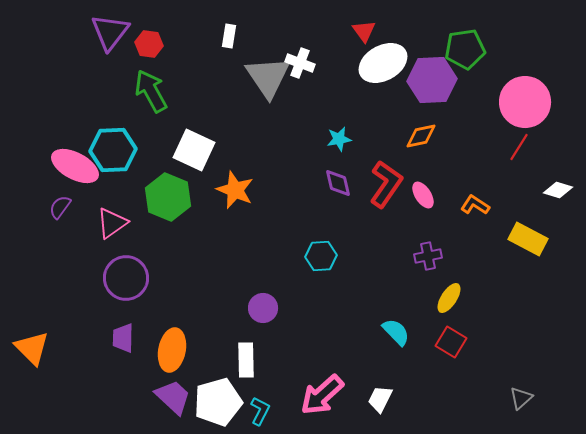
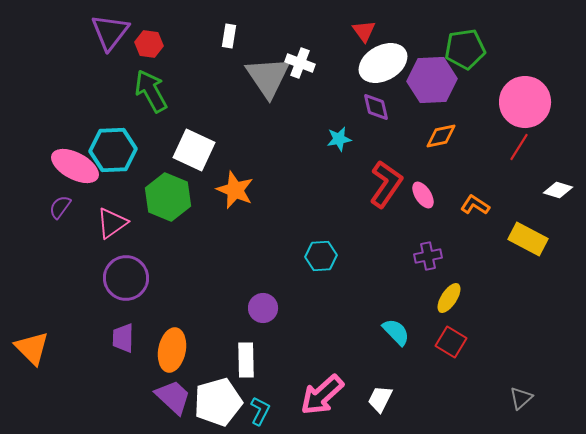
orange diamond at (421, 136): moved 20 px right
purple diamond at (338, 183): moved 38 px right, 76 px up
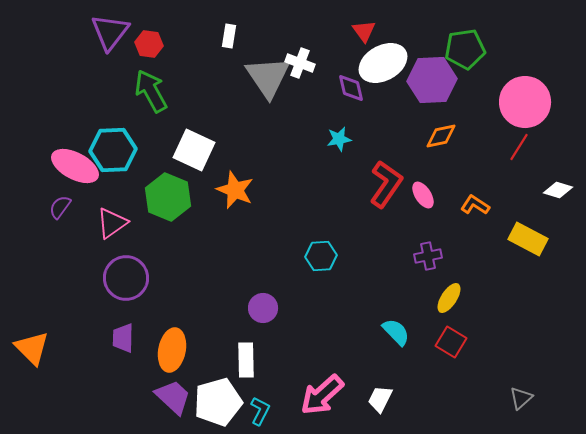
purple diamond at (376, 107): moved 25 px left, 19 px up
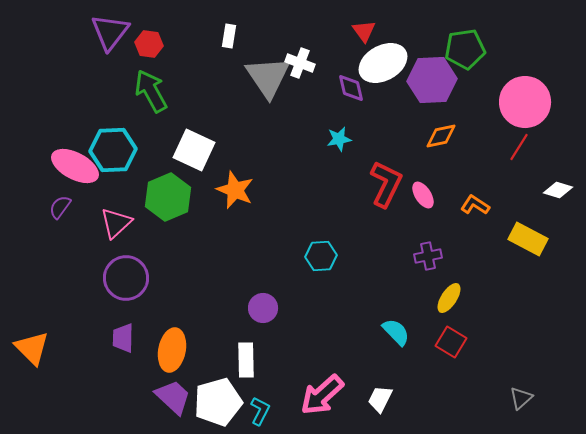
red L-shape at (386, 184): rotated 9 degrees counterclockwise
green hexagon at (168, 197): rotated 15 degrees clockwise
pink triangle at (112, 223): moved 4 px right; rotated 8 degrees counterclockwise
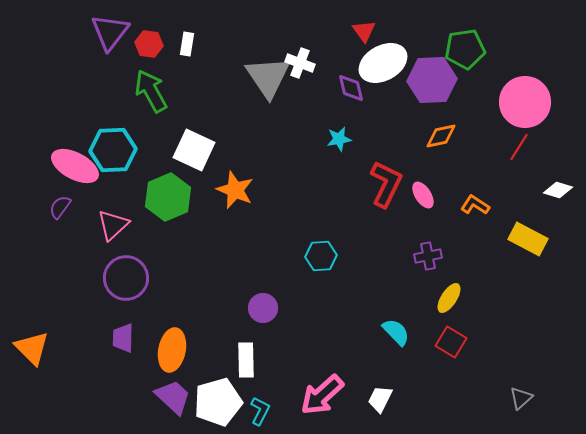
white rectangle at (229, 36): moved 42 px left, 8 px down
pink triangle at (116, 223): moved 3 px left, 2 px down
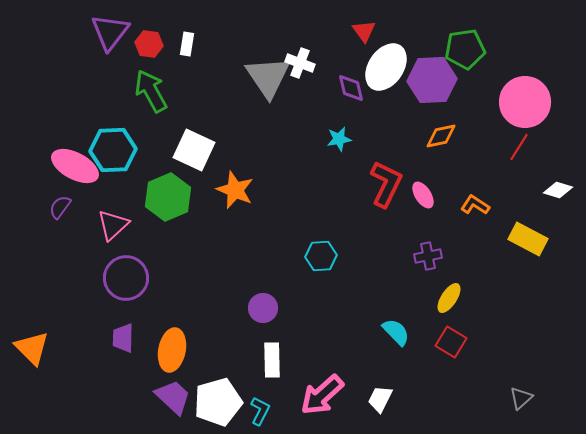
white ellipse at (383, 63): moved 3 px right, 4 px down; rotated 27 degrees counterclockwise
white rectangle at (246, 360): moved 26 px right
